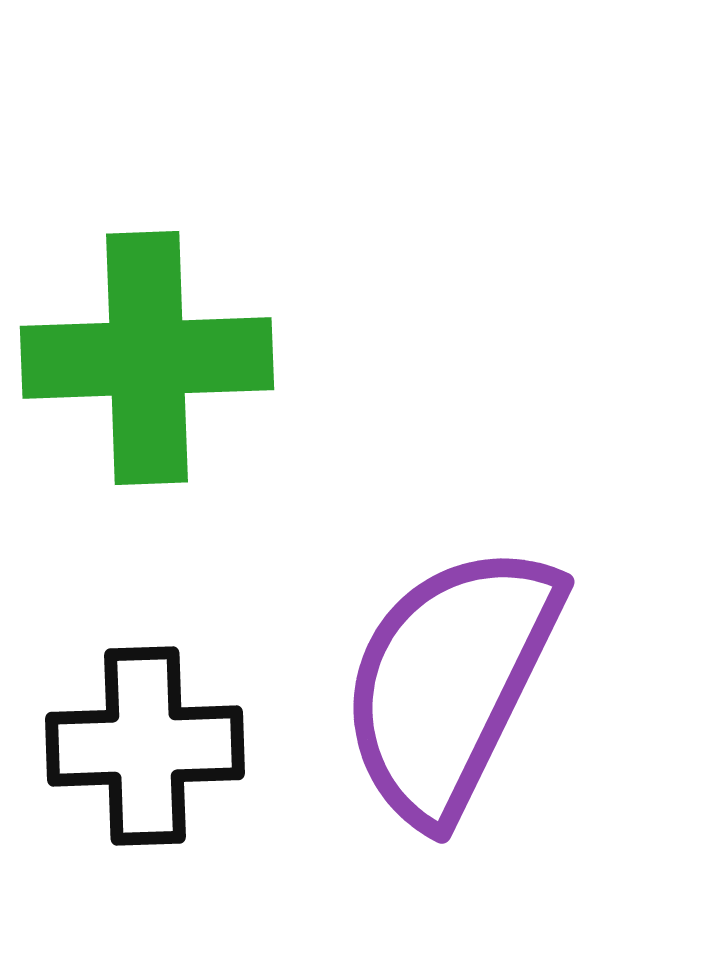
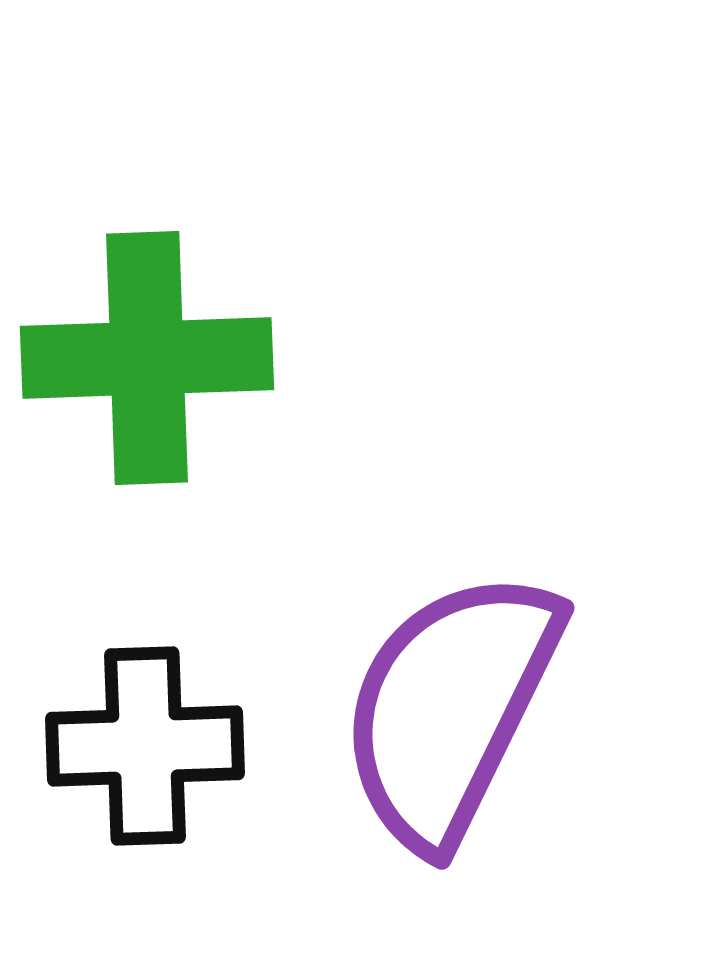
purple semicircle: moved 26 px down
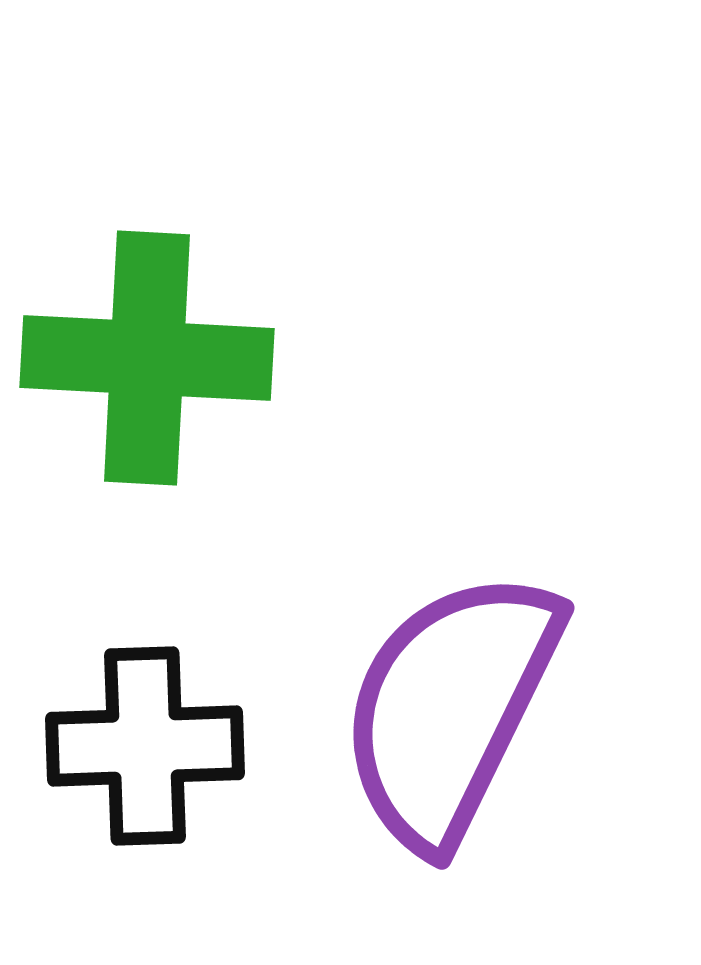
green cross: rotated 5 degrees clockwise
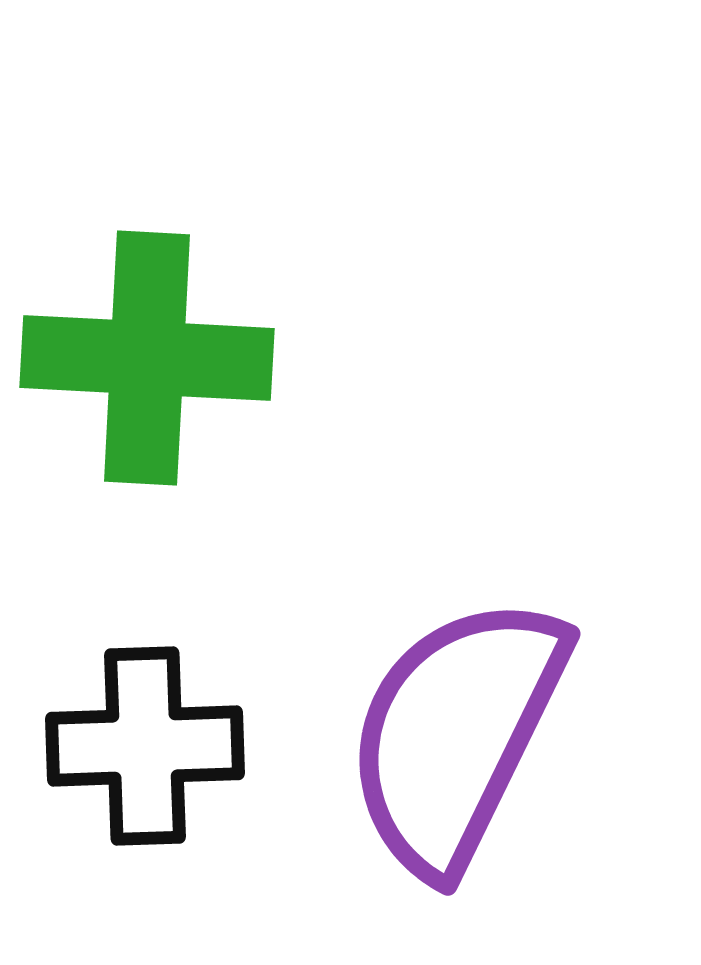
purple semicircle: moved 6 px right, 26 px down
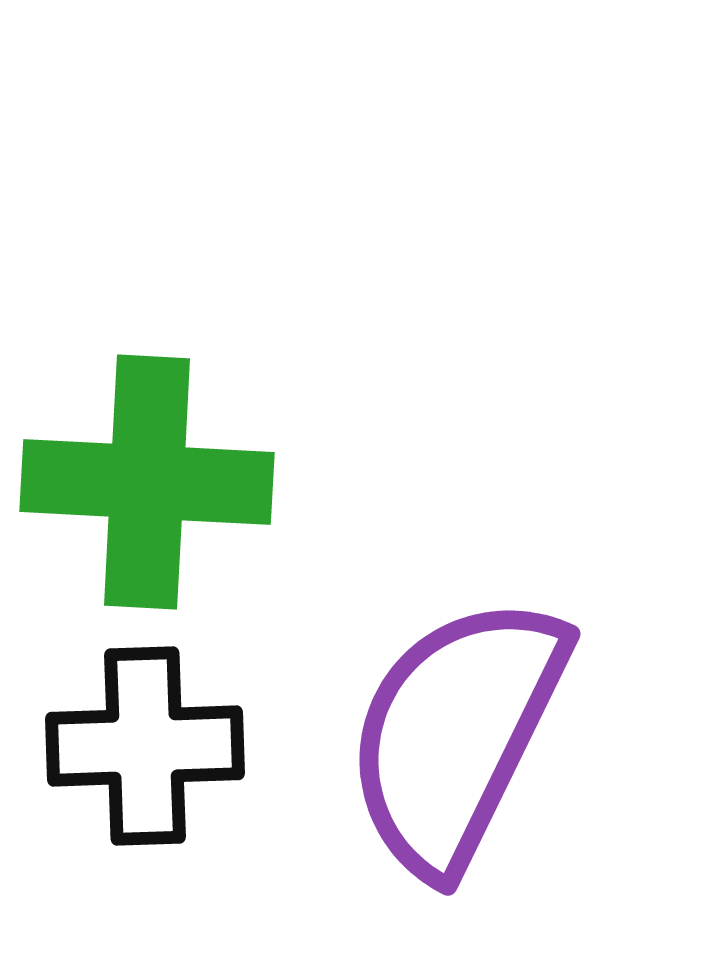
green cross: moved 124 px down
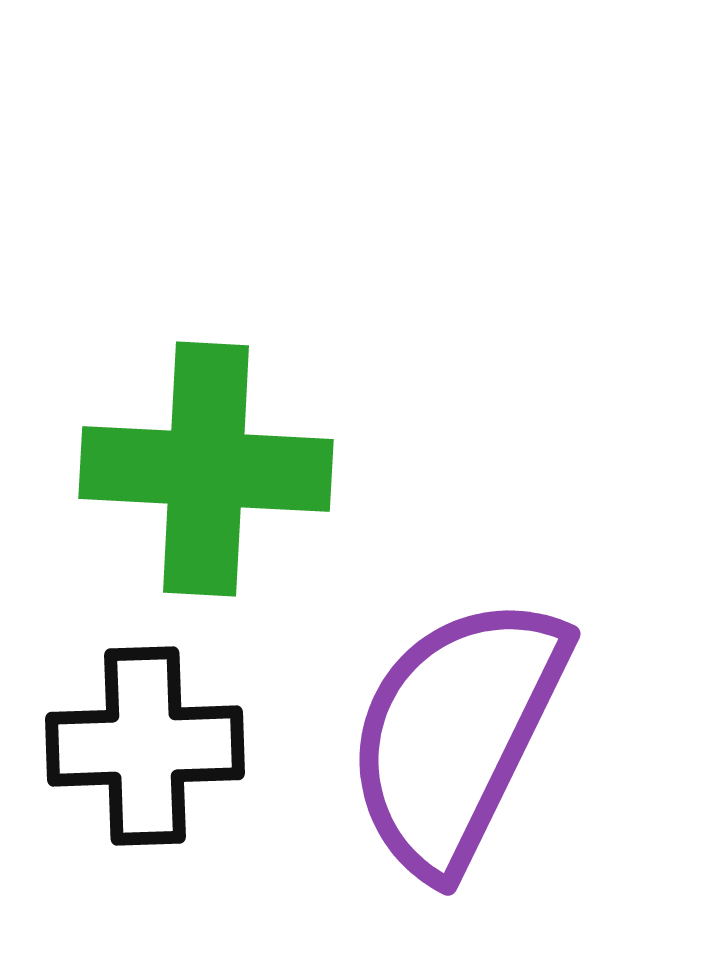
green cross: moved 59 px right, 13 px up
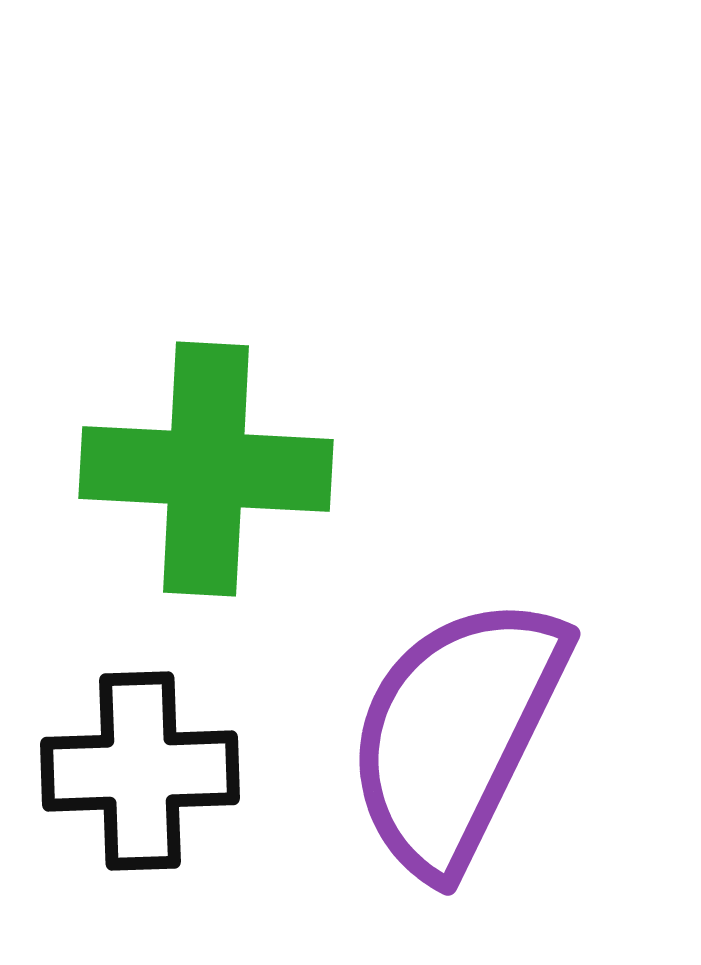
black cross: moved 5 px left, 25 px down
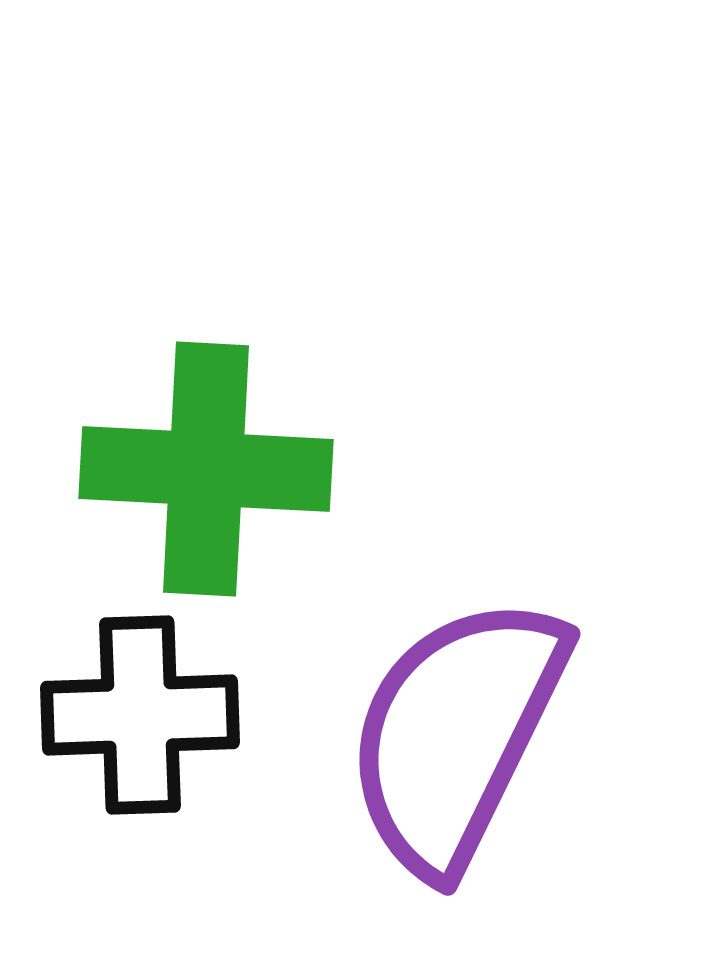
black cross: moved 56 px up
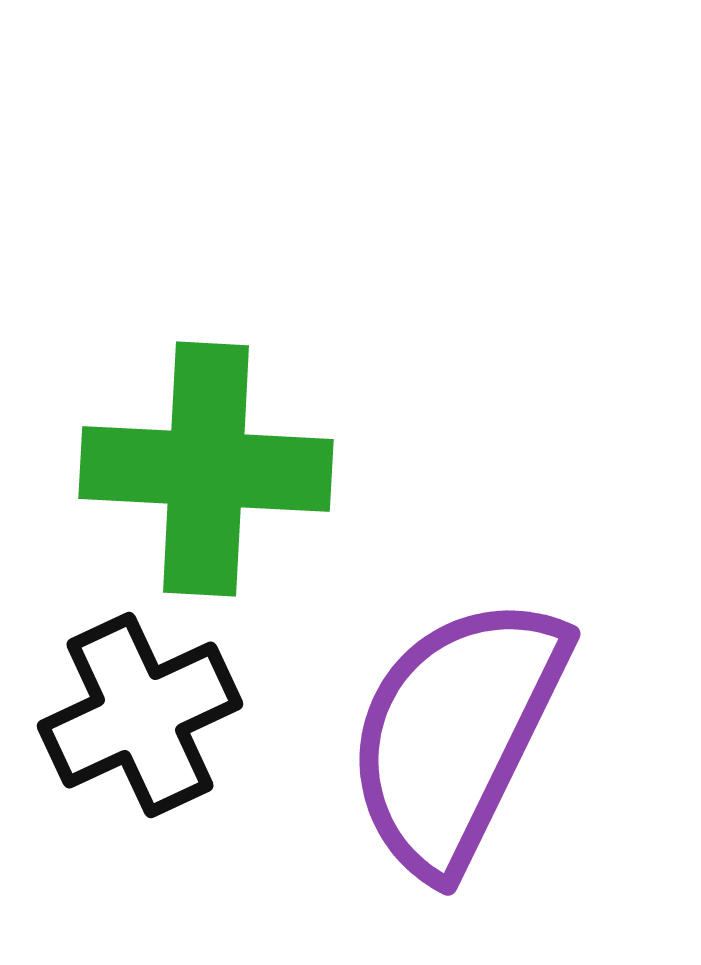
black cross: rotated 23 degrees counterclockwise
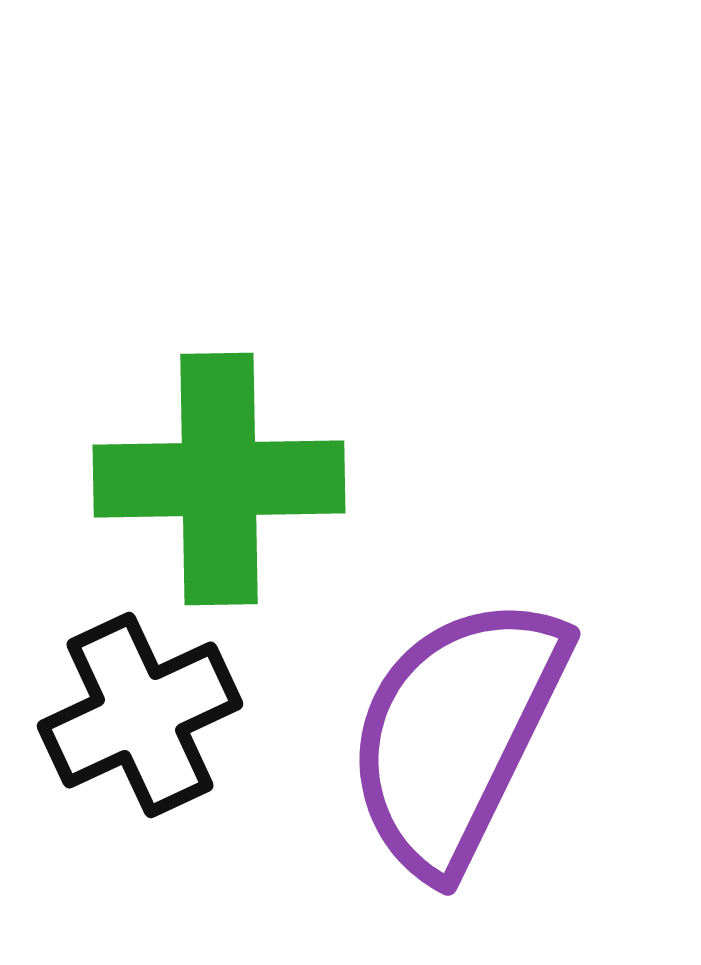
green cross: moved 13 px right, 10 px down; rotated 4 degrees counterclockwise
